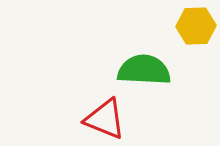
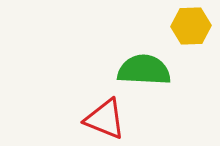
yellow hexagon: moved 5 px left
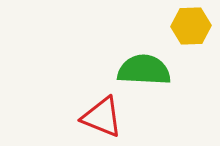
red triangle: moved 3 px left, 2 px up
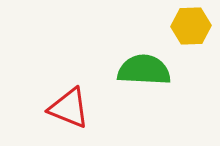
red triangle: moved 33 px left, 9 px up
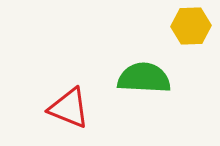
green semicircle: moved 8 px down
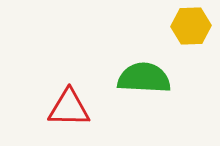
red triangle: rotated 21 degrees counterclockwise
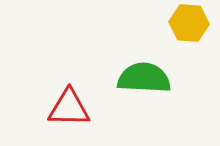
yellow hexagon: moved 2 px left, 3 px up; rotated 6 degrees clockwise
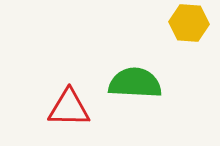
green semicircle: moved 9 px left, 5 px down
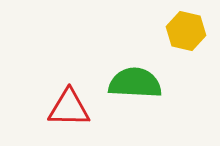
yellow hexagon: moved 3 px left, 8 px down; rotated 9 degrees clockwise
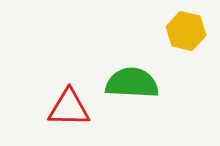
green semicircle: moved 3 px left
